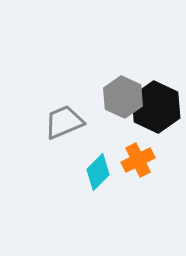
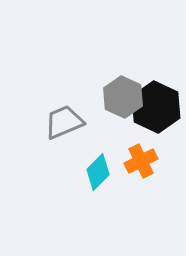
orange cross: moved 3 px right, 1 px down
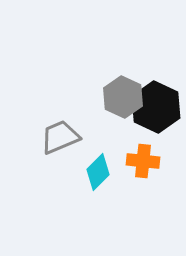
gray trapezoid: moved 4 px left, 15 px down
orange cross: moved 2 px right; rotated 32 degrees clockwise
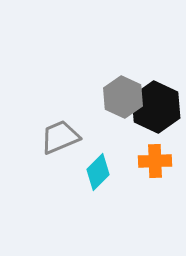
orange cross: moved 12 px right; rotated 8 degrees counterclockwise
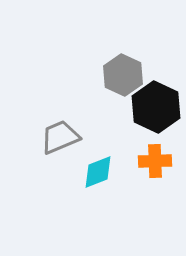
gray hexagon: moved 22 px up
cyan diamond: rotated 24 degrees clockwise
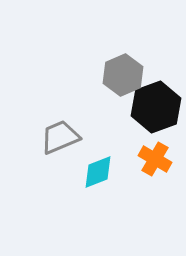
gray hexagon: rotated 12 degrees clockwise
black hexagon: rotated 15 degrees clockwise
orange cross: moved 2 px up; rotated 32 degrees clockwise
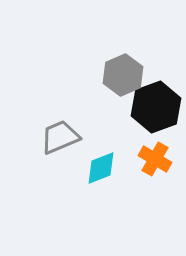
cyan diamond: moved 3 px right, 4 px up
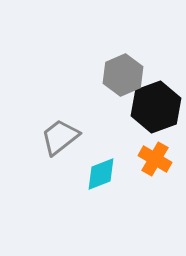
gray trapezoid: rotated 15 degrees counterclockwise
cyan diamond: moved 6 px down
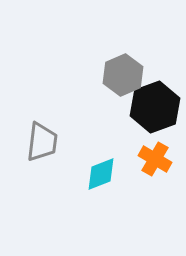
black hexagon: moved 1 px left
gray trapezoid: moved 18 px left, 5 px down; rotated 135 degrees clockwise
